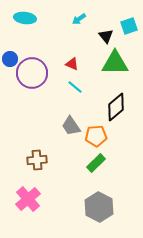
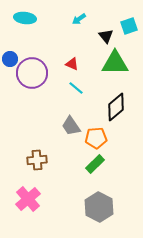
cyan line: moved 1 px right, 1 px down
orange pentagon: moved 2 px down
green rectangle: moved 1 px left, 1 px down
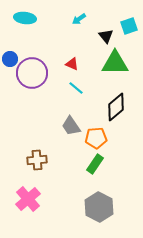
green rectangle: rotated 12 degrees counterclockwise
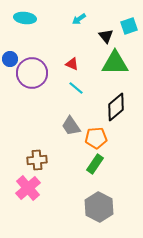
pink cross: moved 11 px up
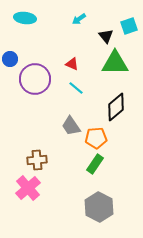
purple circle: moved 3 px right, 6 px down
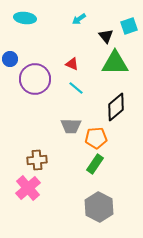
gray trapezoid: rotated 55 degrees counterclockwise
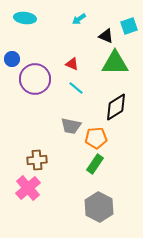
black triangle: rotated 28 degrees counterclockwise
blue circle: moved 2 px right
black diamond: rotated 8 degrees clockwise
gray trapezoid: rotated 10 degrees clockwise
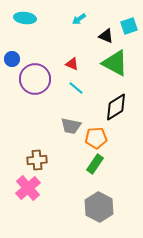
green triangle: rotated 28 degrees clockwise
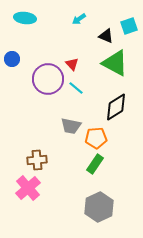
red triangle: rotated 24 degrees clockwise
purple circle: moved 13 px right
gray hexagon: rotated 8 degrees clockwise
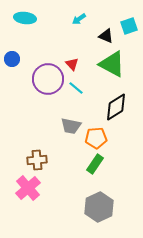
green triangle: moved 3 px left, 1 px down
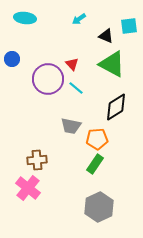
cyan square: rotated 12 degrees clockwise
orange pentagon: moved 1 px right, 1 px down
pink cross: rotated 10 degrees counterclockwise
